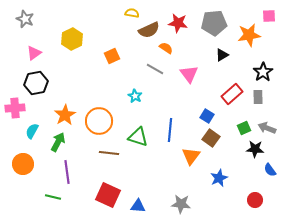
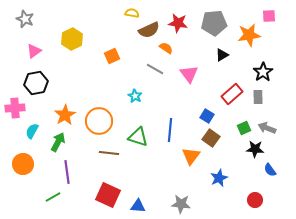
pink triangle at (34, 53): moved 2 px up
green line at (53, 197): rotated 42 degrees counterclockwise
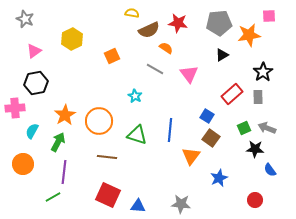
gray pentagon at (214, 23): moved 5 px right
green triangle at (138, 137): moved 1 px left, 2 px up
brown line at (109, 153): moved 2 px left, 4 px down
purple line at (67, 172): moved 3 px left; rotated 15 degrees clockwise
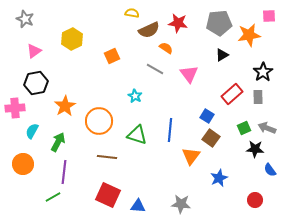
orange star at (65, 115): moved 9 px up
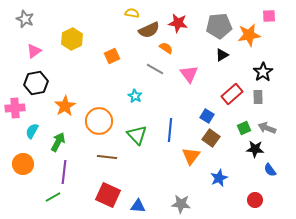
gray pentagon at (219, 23): moved 3 px down
green triangle at (137, 135): rotated 30 degrees clockwise
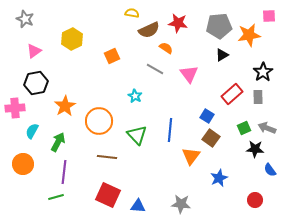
green line at (53, 197): moved 3 px right; rotated 14 degrees clockwise
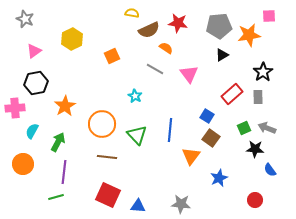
orange circle at (99, 121): moved 3 px right, 3 px down
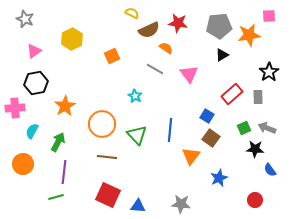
yellow semicircle at (132, 13): rotated 16 degrees clockwise
black star at (263, 72): moved 6 px right
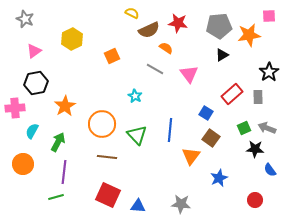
blue square at (207, 116): moved 1 px left, 3 px up
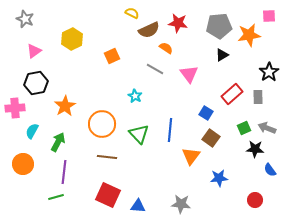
green triangle at (137, 135): moved 2 px right, 1 px up
blue star at (219, 178): rotated 18 degrees clockwise
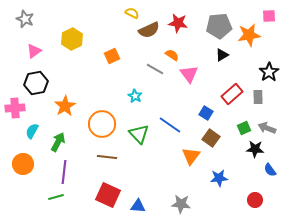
orange semicircle at (166, 48): moved 6 px right, 7 px down
blue line at (170, 130): moved 5 px up; rotated 60 degrees counterclockwise
